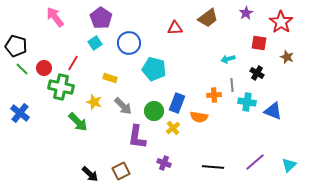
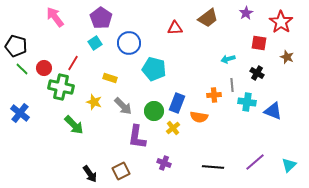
green arrow: moved 4 px left, 3 px down
black arrow: rotated 12 degrees clockwise
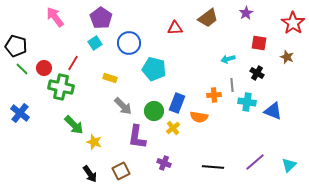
red star: moved 12 px right, 1 px down
yellow star: moved 40 px down
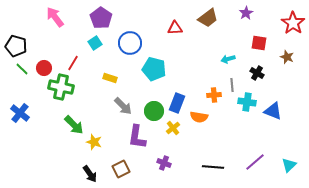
blue circle: moved 1 px right
brown square: moved 2 px up
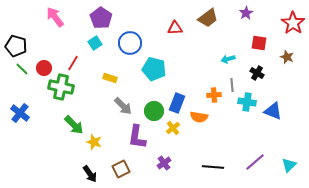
purple cross: rotated 32 degrees clockwise
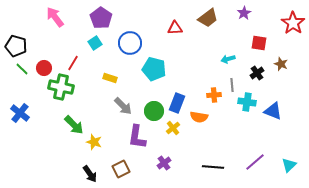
purple star: moved 2 px left
brown star: moved 6 px left, 7 px down
black cross: rotated 24 degrees clockwise
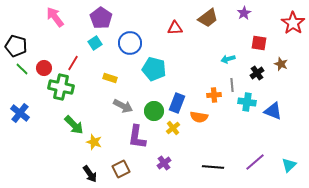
gray arrow: rotated 18 degrees counterclockwise
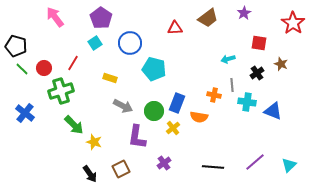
green cross: moved 4 px down; rotated 30 degrees counterclockwise
orange cross: rotated 16 degrees clockwise
blue cross: moved 5 px right
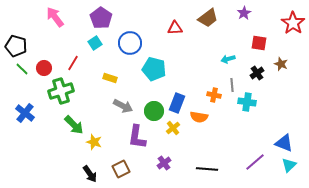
blue triangle: moved 11 px right, 32 px down
black line: moved 6 px left, 2 px down
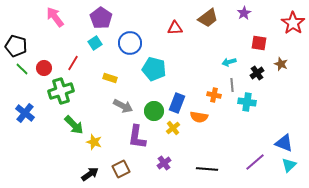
cyan arrow: moved 1 px right, 3 px down
black arrow: rotated 90 degrees counterclockwise
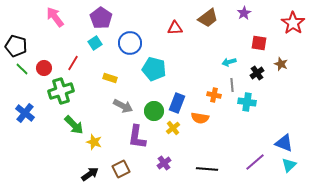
orange semicircle: moved 1 px right, 1 px down
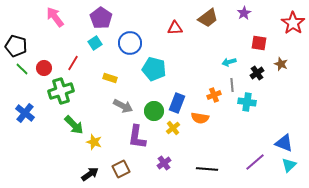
orange cross: rotated 32 degrees counterclockwise
